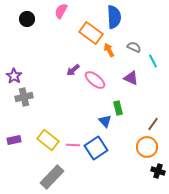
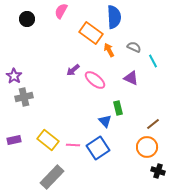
brown line: rotated 16 degrees clockwise
blue square: moved 2 px right
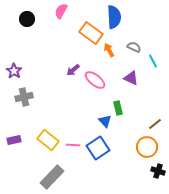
purple star: moved 5 px up
brown line: moved 2 px right
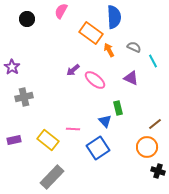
purple star: moved 2 px left, 4 px up
pink line: moved 16 px up
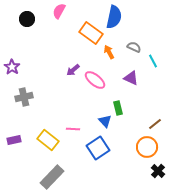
pink semicircle: moved 2 px left
blue semicircle: rotated 15 degrees clockwise
orange arrow: moved 2 px down
black cross: rotated 24 degrees clockwise
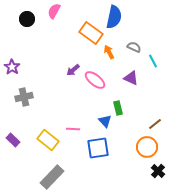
pink semicircle: moved 5 px left
purple rectangle: moved 1 px left; rotated 56 degrees clockwise
blue square: rotated 25 degrees clockwise
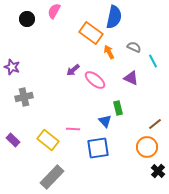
purple star: rotated 14 degrees counterclockwise
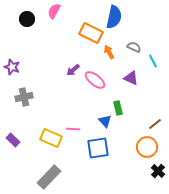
orange rectangle: rotated 10 degrees counterclockwise
yellow rectangle: moved 3 px right, 2 px up; rotated 15 degrees counterclockwise
gray rectangle: moved 3 px left
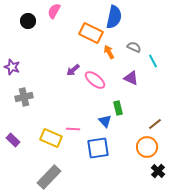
black circle: moved 1 px right, 2 px down
